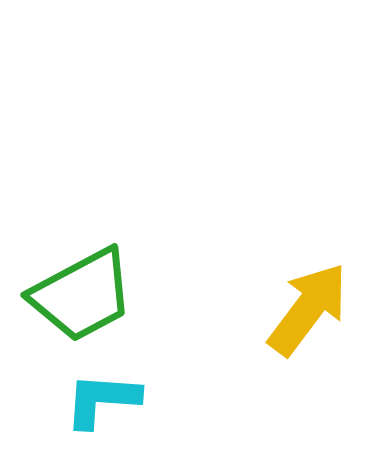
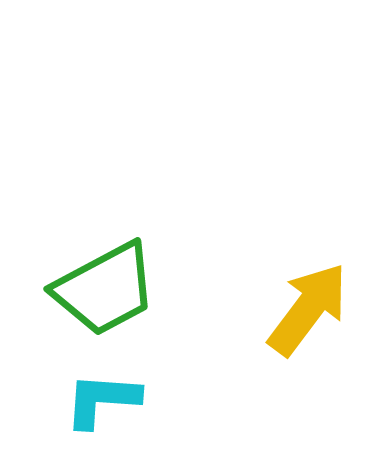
green trapezoid: moved 23 px right, 6 px up
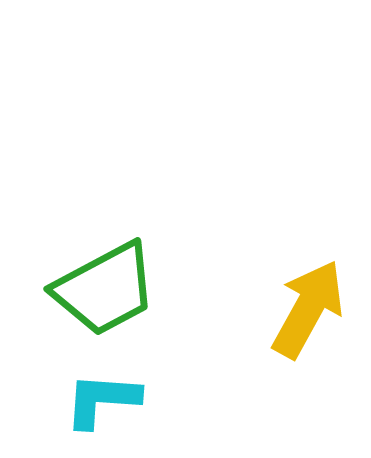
yellow arrow: rotated 8 degrees counterclockwise
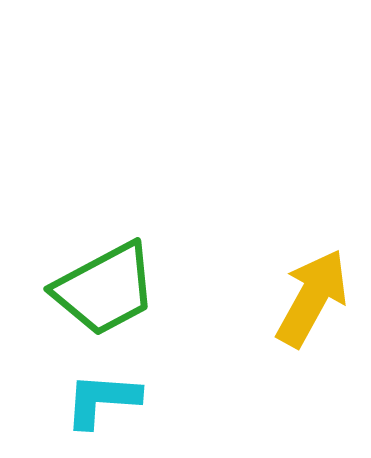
yellow arrow: moved 4 px right, 11 px up
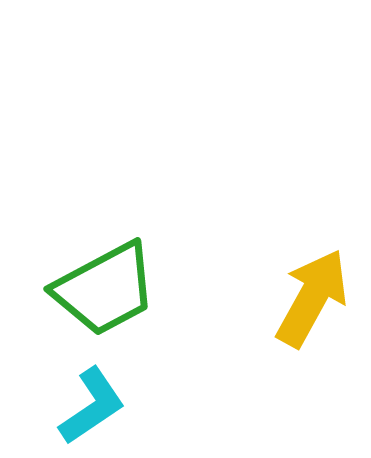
cyan L-shape: moved 10 px left, 6 px down; rotated 142 degrees clockwise
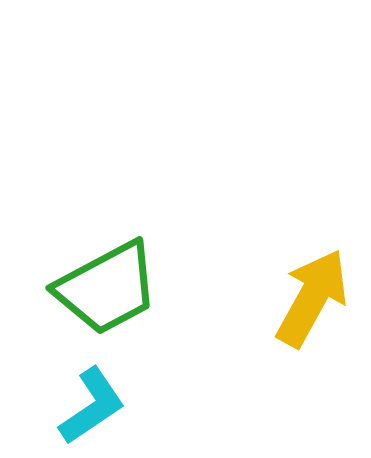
green trapezoid: moved 2 px right, 1 px up
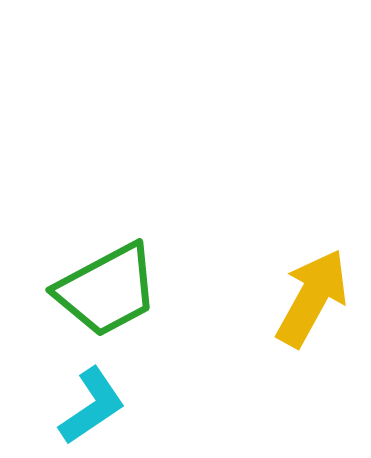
green trapezoid: moved 2 px down
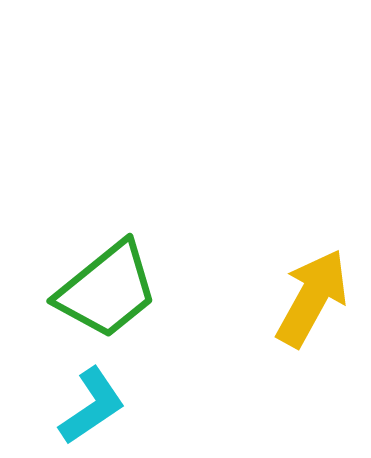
green trapezoid: rotated 11 degrees counterclockwise
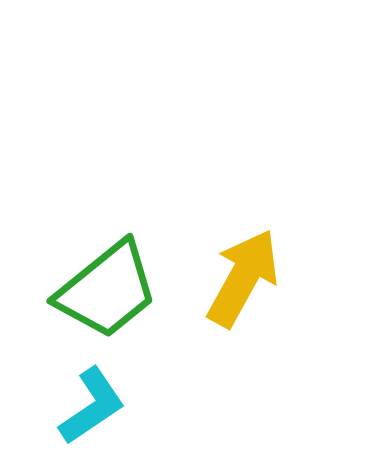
yellow arrow: moved 69 px left, 20 px up
